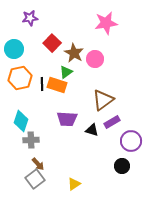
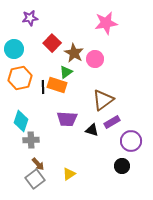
black line: moved 1 px right, 3 px down
yellow triangle: moved 5 px left, 10 px up
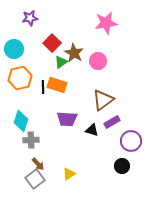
pink circle: moved 3 px right, 2 px down
green triangle: moved 5 px left, 10 px up
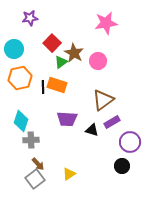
purple circle: moved 1 px left, 1 px down
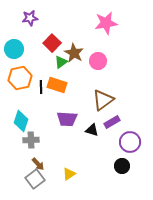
black line: moved 2 px left
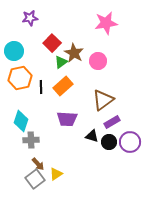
cyan circle: moved 2 px down
orange rectangle: moved 6 px right, 1 px down; rotated 60 degrees counterclockwise
black triangle: moved 6 px down
black circle: moved 13 px left, 24 px up
yellow triangle: moved 13 px left
